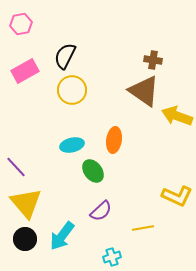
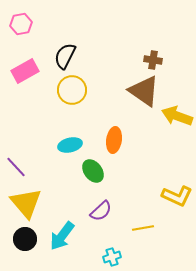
cyan ellipse: moved 2 px left
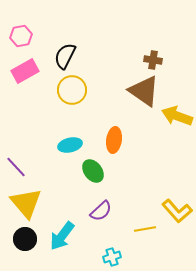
pink hexagon: moved 12 px down
yellow L-shape: moved 15 px down; rotated 24 degrees clockwise
yellow line: moved 2 px right, 1 px down
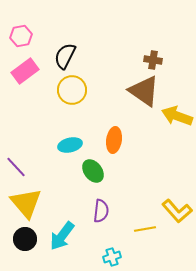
pink rectangle: rotated 8 degrees counterclockwise
purple semicircle: rotated 40 degrees counterclockwise
